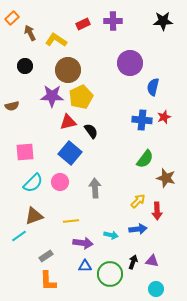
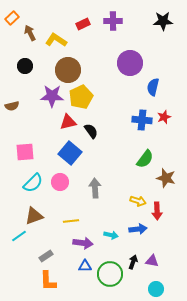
yellow arrow: rotated 63 degrees clockwise
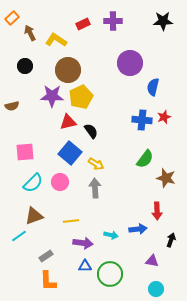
yellow arrow: moved 42 px left, 37 px up; rotated 14 degrees clockwise
black arrow: moved 38 px right, 22 px up
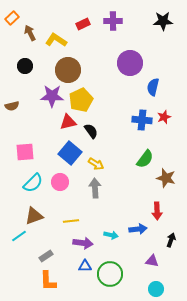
yellow pentagon: moved 3 px down
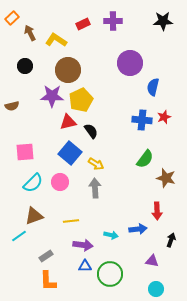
purple arrow: moved 2 px down
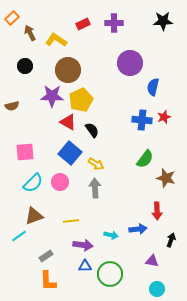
purple cross: moved 1 px right, 2 px down
red triangle: rotated 42 degrees clockwise
black semicircle: moved 1 px right, 1 px up
cyan circle: moved 1 px right
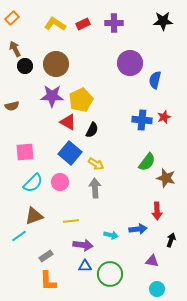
brown arrow: moved 15 px left, 16 px down
yellow L-shape: moved 1 px left, 16 px up
brown circle: moved 12 px left, 6 px up
blue semicircle: moved 2 px right, 7 px up
black semicircle: rotated 63 degrees clockwise
green semicircle: moved 2 px right, 3 px down
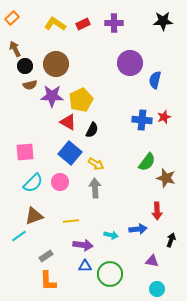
brown semicircle: moved 18 px right, 21 px up
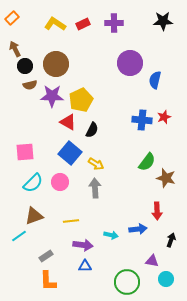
green circle: moved 17 px right, 8 px down
cyan circle: moved 9 px right, 10 px up
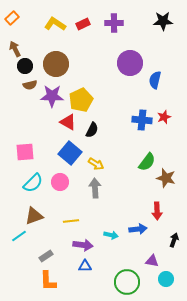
black arrow: moved 3 px right
